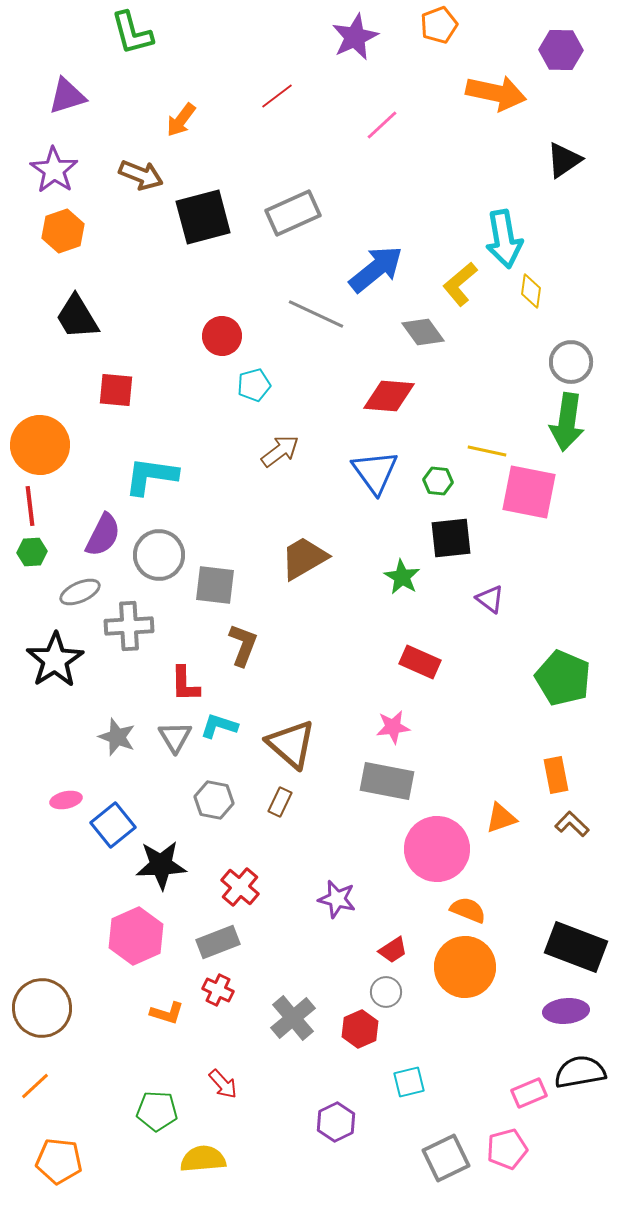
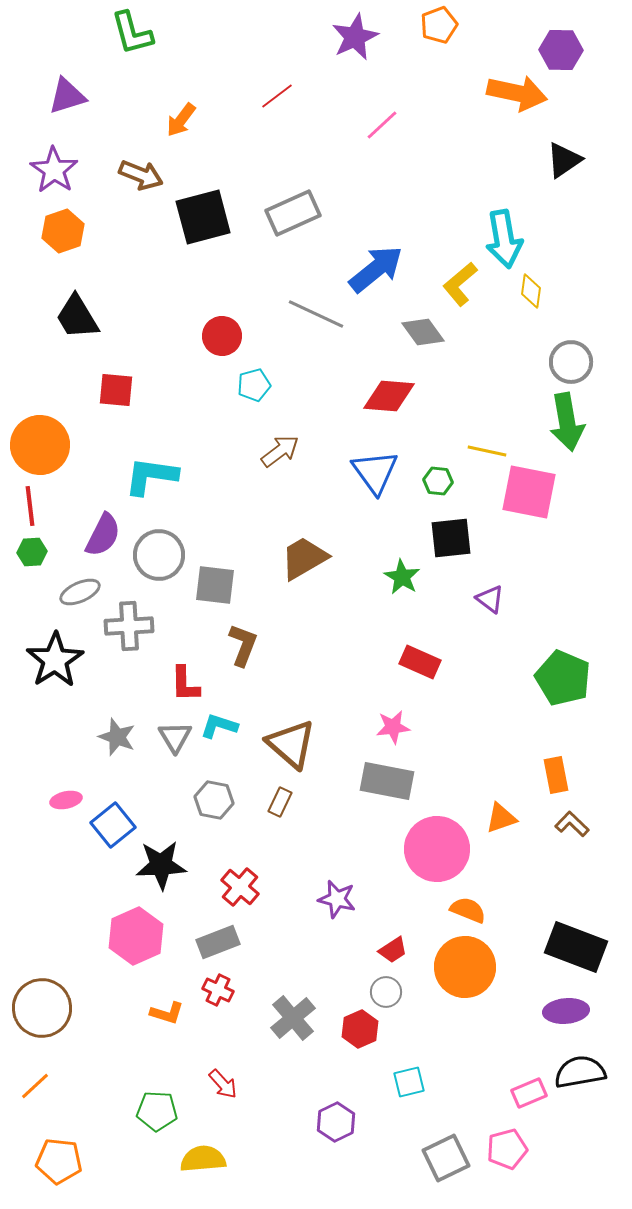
orange arrow at (496, 93): moved 21 px right
green arrow at (567, 422): rotated 18 degrees counterclockwise
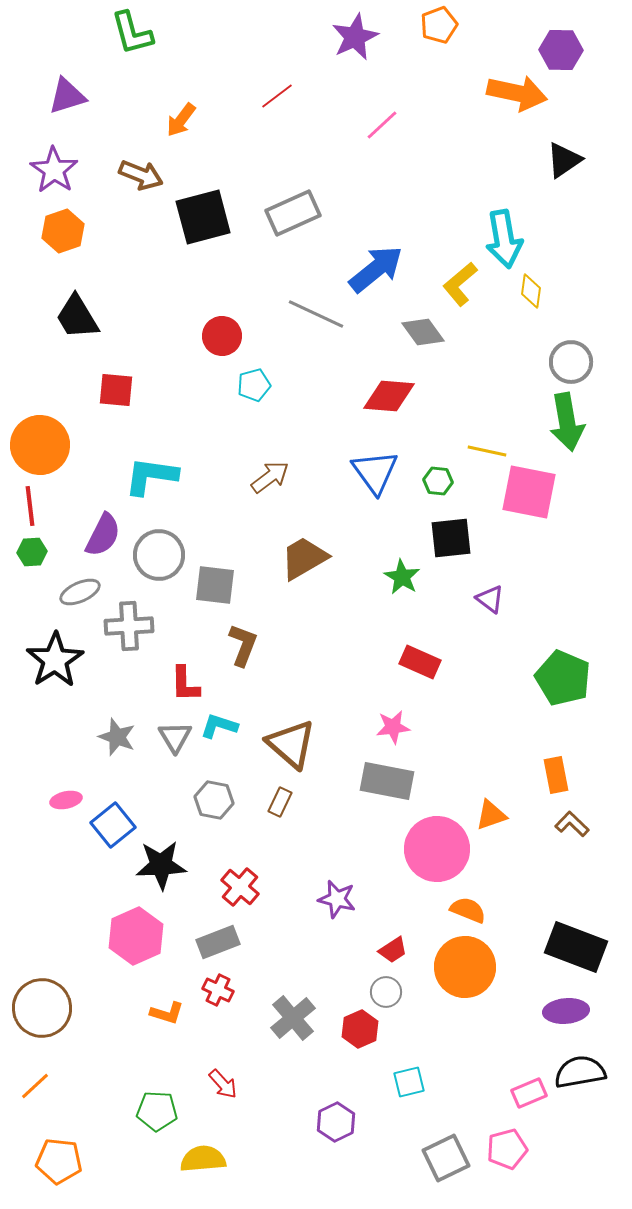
brown arrow at (280, 451): moved 10 px left, 26 px down
orange triangle at (501, 818): moved 10 px left, 3 px up
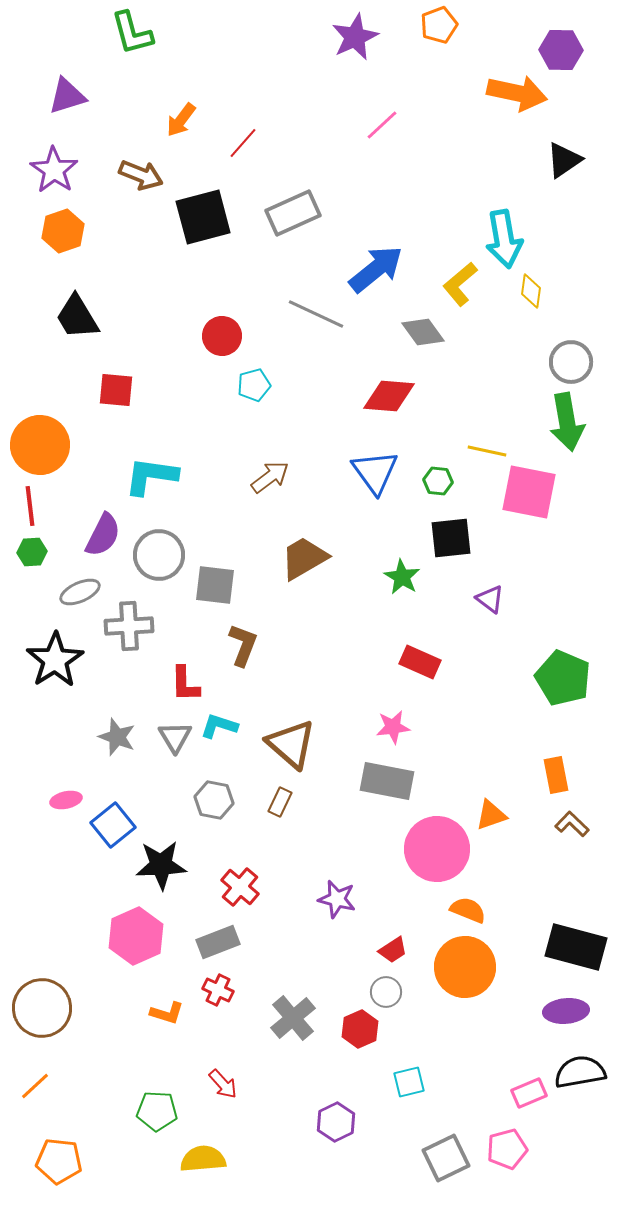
red line at (277, 96): moved 34 px left, 47 px down; rotated 12 degrees counterclockwise
black rectangle at (576, 947): rotated 6 degrees counterclockwise
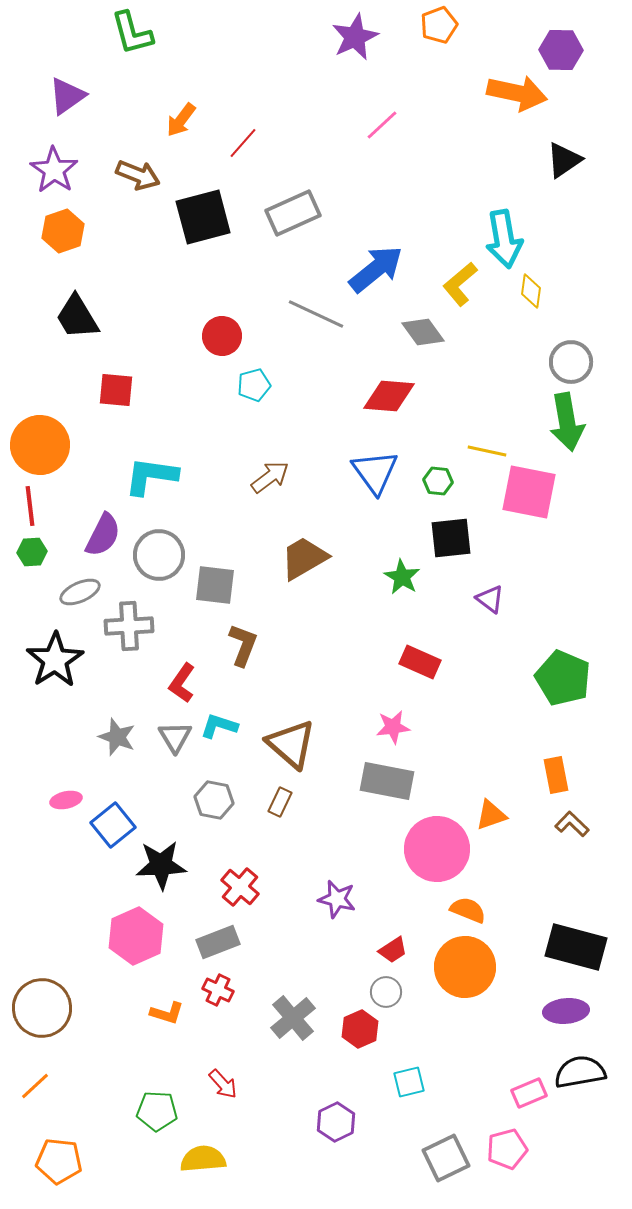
purple triangle at (67, 96): rotated 18 degrees counterclockwise
brown arrow at (141, 175): moved 3 px left
red L-shape at (185, 684): moved 3 px left, 1 px up; rotated 36 degrees clockwise
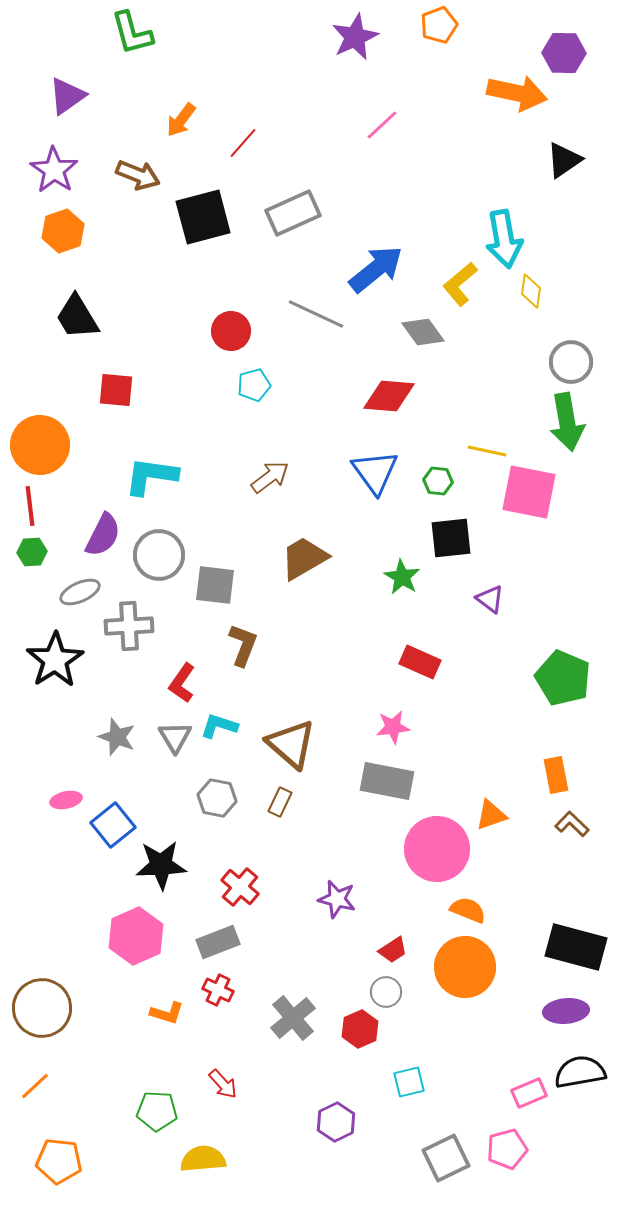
purple hexagon at (561, 50): moved 3 px right, 3 px down
red circle at (222, 336): moved 9 px right, 5 px up
gray hexagon at (214, 800): moved 3 px right, 2 px up
